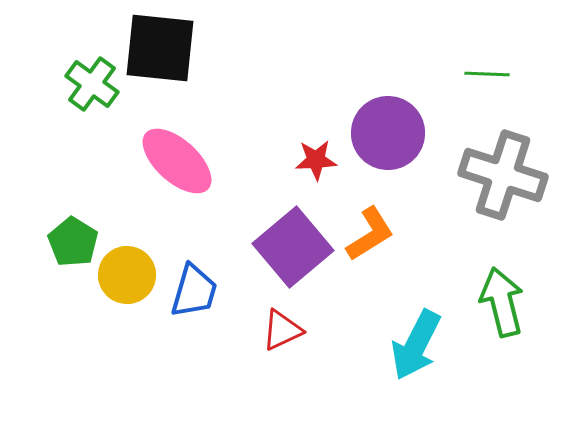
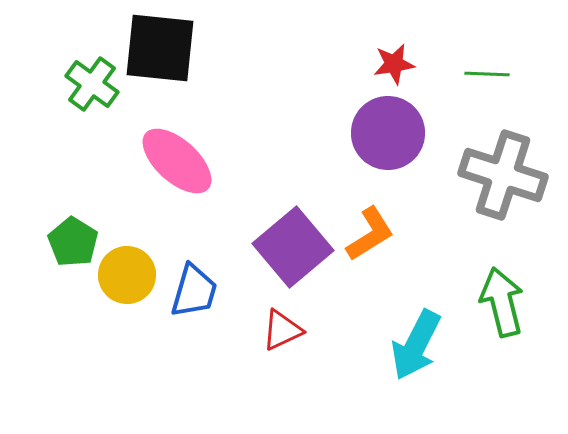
red star: moved 78 px right, 96 px up; rotated 6 degrees counterclockwise
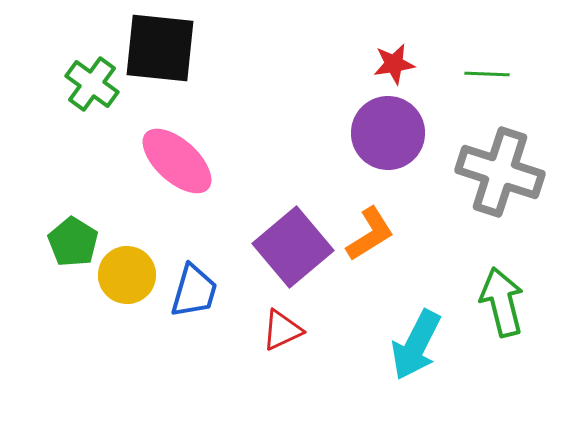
gray cross: moved 3 px left, 3 px up
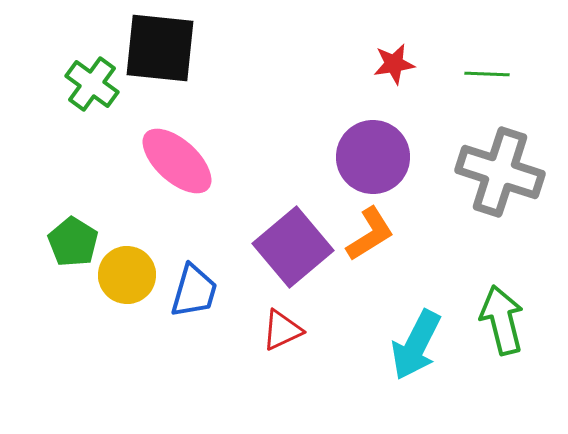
purple circle: moved 15 px left, 24 px down
green arrow: moved 18 px down
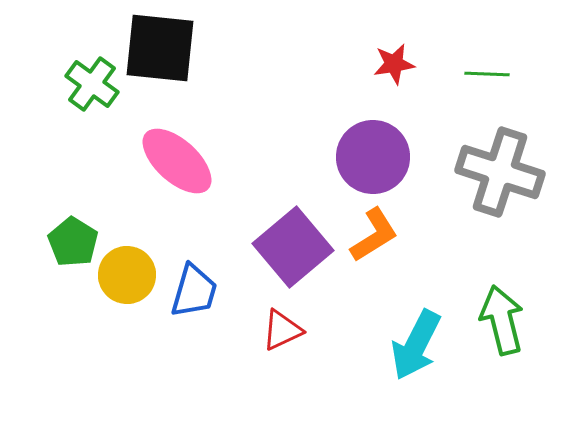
orange L-shape: moved 4 px right, 1 px down
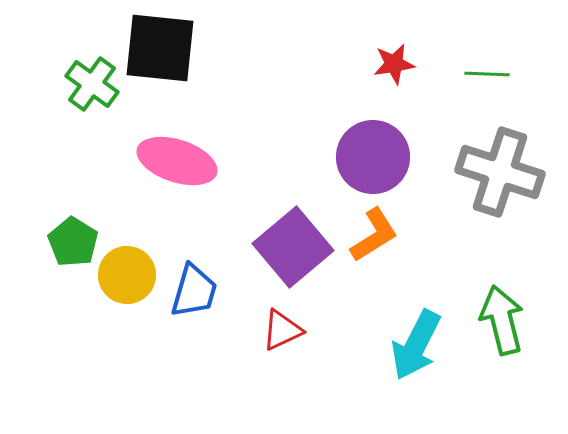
pink ellipse: rotated 24 degrees counterclockwise
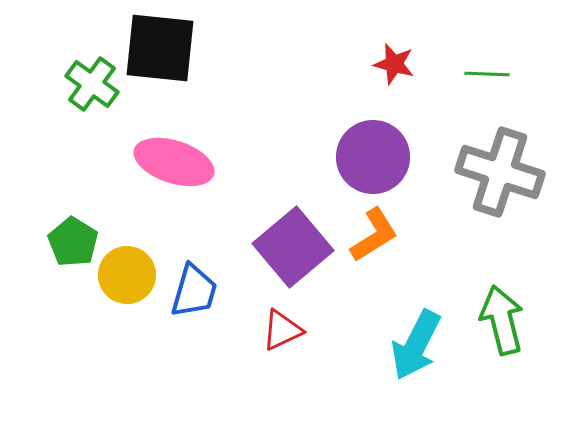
red star: rotated 24 degrees clockwise
pink ellipse: moved 3 px left, 1 px down
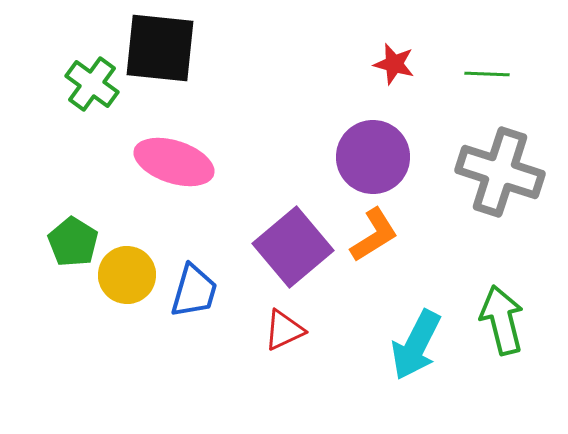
red triangle: moved 2 px right
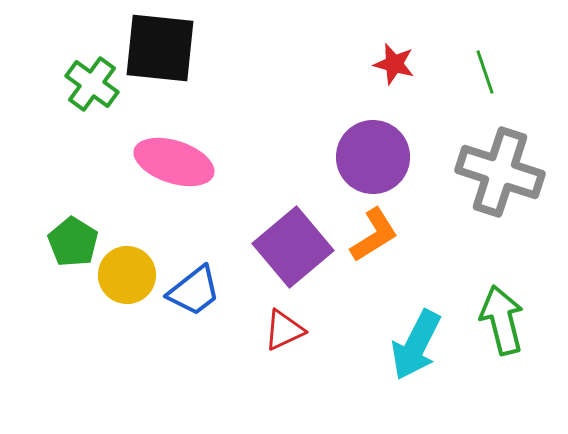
green line: moved 2 px left, 2 px up; rotated 69 degrees clockwise
blue trapezoid: rotated 36 degrees clockwise
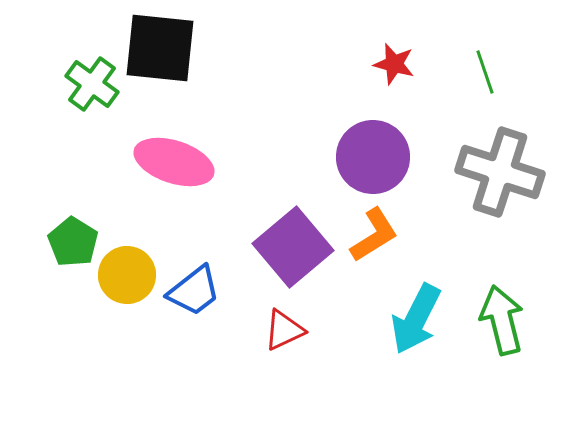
cyan arrow: moved 26 px up
